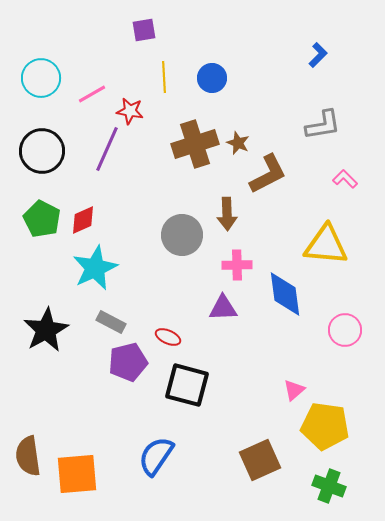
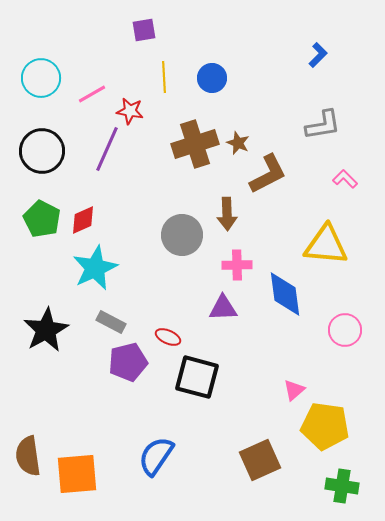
black square: moved 10 px right, 8 px up
green cross: moved 13 px right; rotated 12 degrees counterclockwise
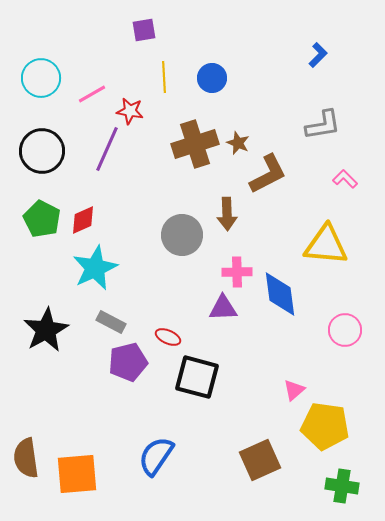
pink cross: moved 7 px down
blue diamond: moved 5 px left
brown semicircle: moved 2 px left, 2 px down
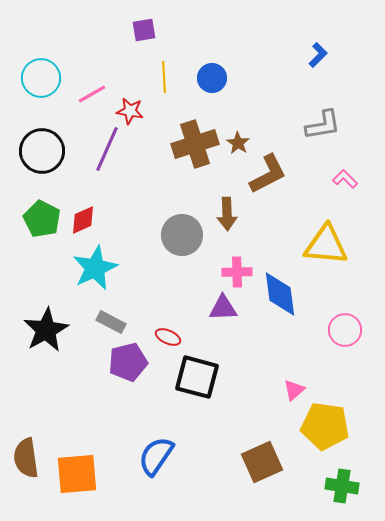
brown star: rotated 10 degrees clockwise
brown square: moved 2 px right, 2 px down
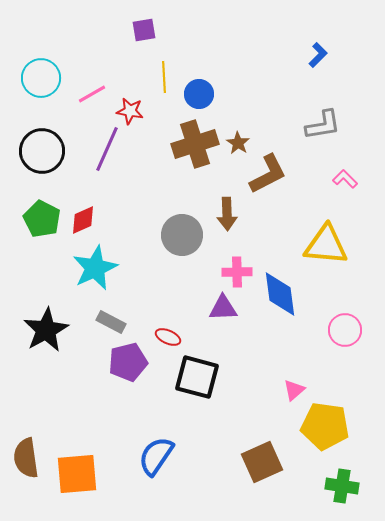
blue circle: moved 13 px left, 16 px down
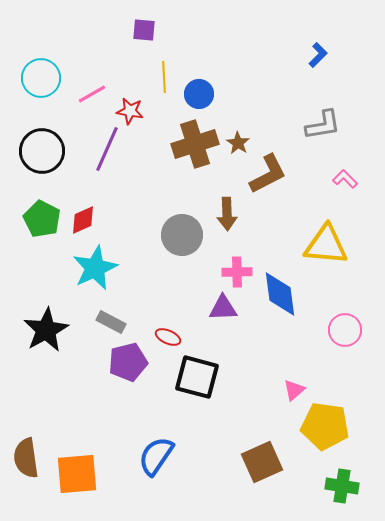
purple square: rotated 15 degrees clockwise
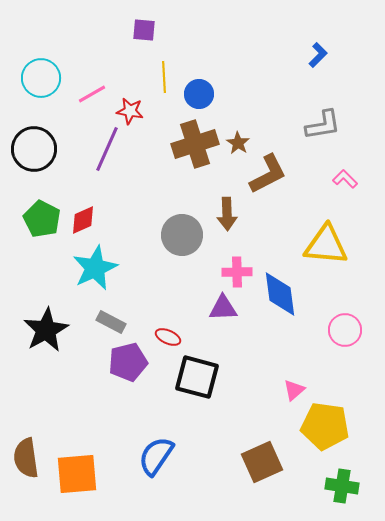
black circle: moved 8 px left, 2 px up
